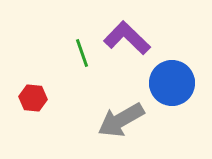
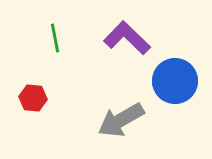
green line: moved 27 px left, 15 px up; rotated 8 degrees clockwise
blue circle: moved 3 px right, 2 px up
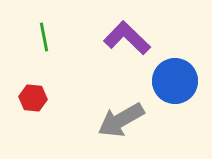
green line: moved 11 px left, 1 px up
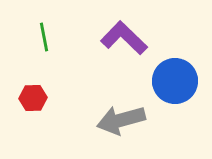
purple L-shape: moved 3 px left
red hexagon: rotated 8 degrees counterclockwise
gray arrow: rotated 15 degrees clockwise
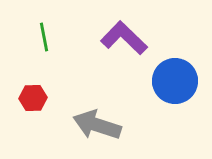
gray arrow: moved 24 px left, 5 px down; rotated 33 degrees clockwise
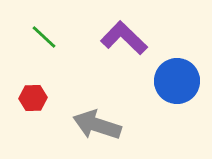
green line: rotated 36 degrees counterclockwise
blue circle: moved 2 px right
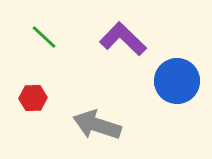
purple L-shape: moved 1 px left, 1 px down
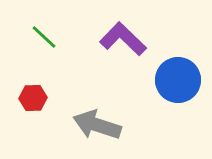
blue circle: moved 1 px right, 1 px up
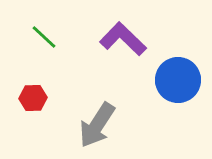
gray arrow: rotated 75 degrees counterclockwise
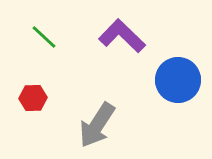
purple L-shape: moved 1 px left, 3 px up
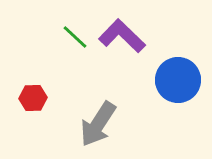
green line: moved 31 px right
gray arrow: moved 1 px right, 1 px up
